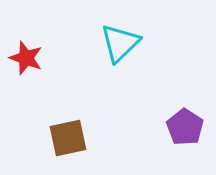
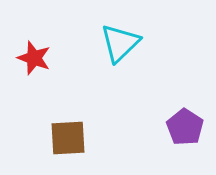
red star: moved 8 px right
brown square: rotated 9 degrees clockwise
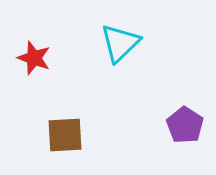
purple pentagon: moved 2 px up
brown square: moved 3 px left, 3 px up
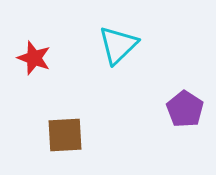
cyan triangle: moved 2 px left, 2 px down
purple pentagon: moved 16 px up
